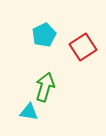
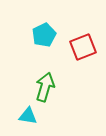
red square: rotated 12 degrees clockwise
cyan triangle: moved 1 px left, 4 px down
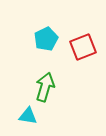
cyan pentagon: moved 2 px right, 4 px down
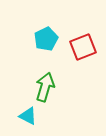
cyan triangle: rotated 18 degrees clockwise
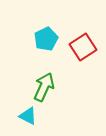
red square: rotated 12 degrees counterclockwise
green arrow: moved 1 px left; rotated 8 degrees clockwise
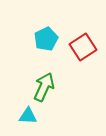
cyan triangle: rotated 24 degrees counterclockwise
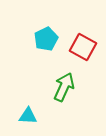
red square: rotated 28 degrees counterclockwise
green arrow: moved 20 px right
